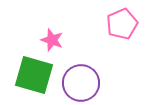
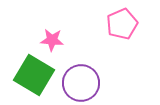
pink star: rotated 15 degrees counterclockwise
green square: rotated 15 degrees clockwise
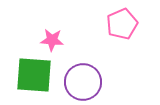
green square: rotated 27 degrees counterclockwise
purple circle: moved 2 px right, 1 px up
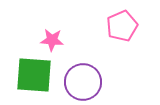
pink pentagon: moved 2 px down
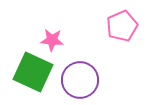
green square: moved 1 px left, 3 px up; rotated 21 degrees clockwise
purple circle: moved 3 px left, 2 px up
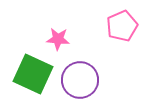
pink star: moved 6 px right, 1 px up
green square: moved 2 px down
